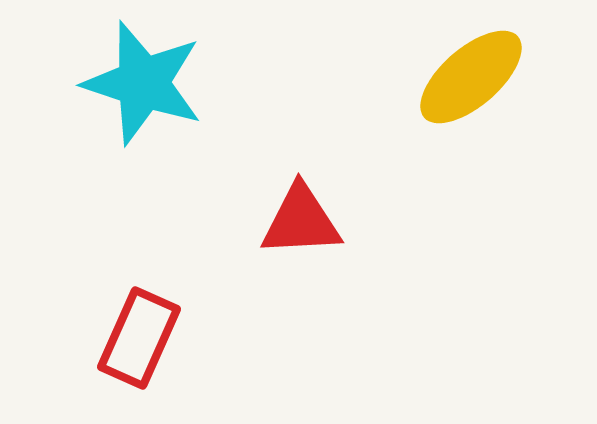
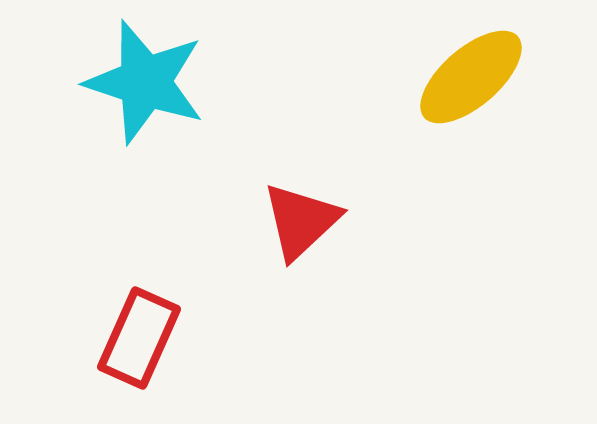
cyan star: moved 2 px right, 1 px up
red triangle: rotated 40 degrees counterclockwise
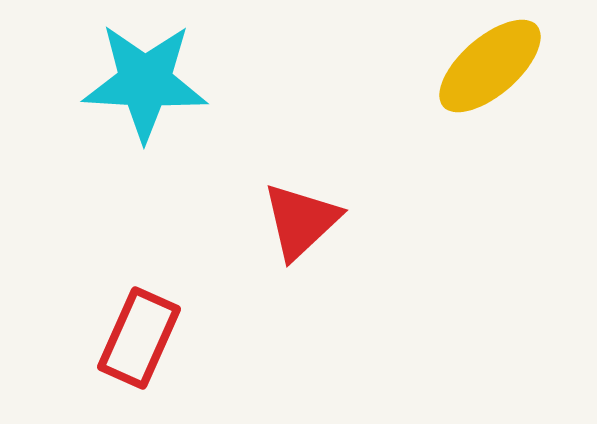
yellow ellipse: moved 19 px right, 11 px up
cyan star: rotated 15 degrees counterclockwise
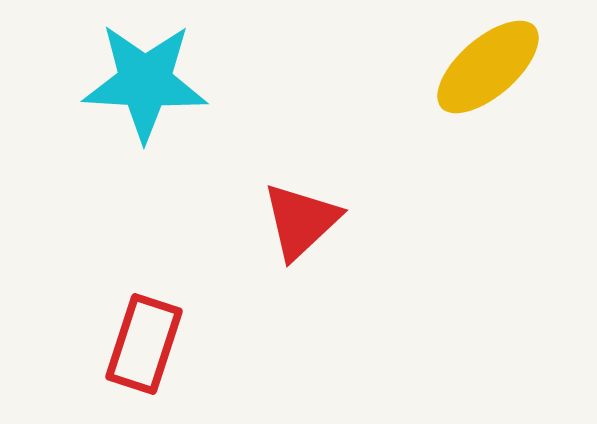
yellow ellipse: moved 2 px left, 1 px down
red rectangle: moved 5 px right, 6 px down; rotated 6 degrees counterclockwise
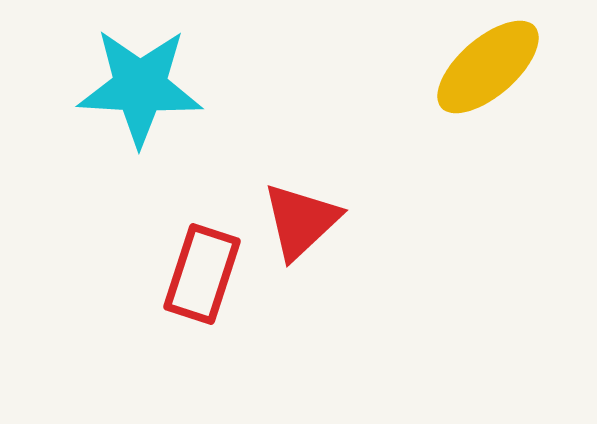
cyan star: moved 5 px left, 5 px down
red rectangle: moved 58 px right, 70 px up
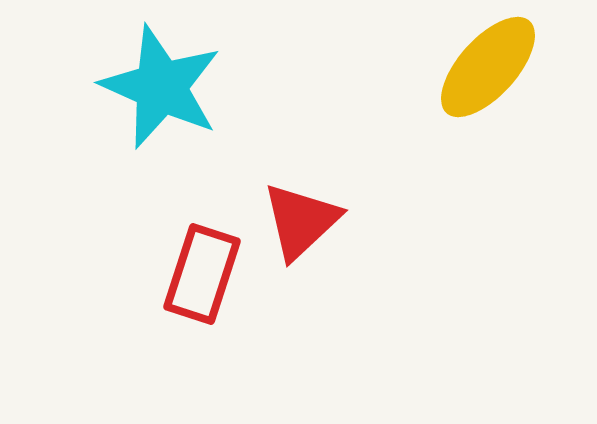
yellow ellipse: rotated 7 degrees counterclockwise
cyan star: moved 21 px right; rotated 21 degrees clockwise
